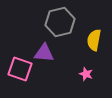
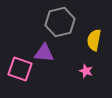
pink star: moved 3 px up
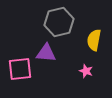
gray hexagon: moved 1 px left
purple triangle: moved 2 px right
pink square: rotated 25 degrees counterclockwise
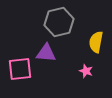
yellow semicircle: moved 2 px right, 2 px down
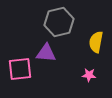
pink star: moved 3 px right, 4 px down; rotated 16 degrees counterclockwise
